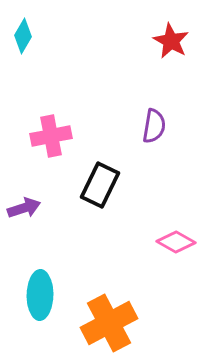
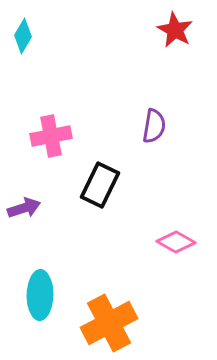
red star: moved 4 px right, 11 px up
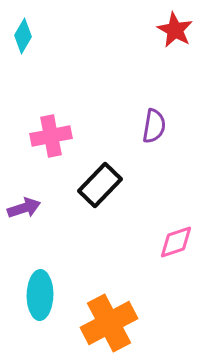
black rectangle: rotated 18 degrees clockwise
pink diamond: rotated 48 degrees counterclockwise
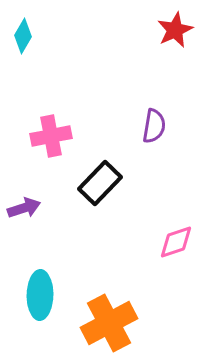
red star: rotated 18 degrees clockwise
black rectangle: moved 2 px up
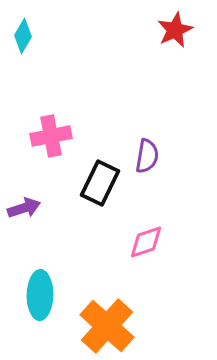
purple semicircle: moved 7 px left, 30 px down
black rectangle: rotated 18 degrees counterclockwise
pink diamond: moved 30 px left
orange cross: moved 2 px left, 3 px down; rotated 20 degrees counterclockwise
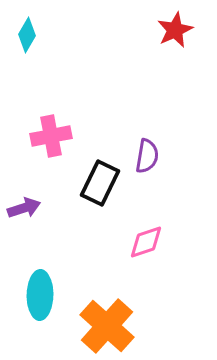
cyan diamond: moved 4 px right, 1 px up
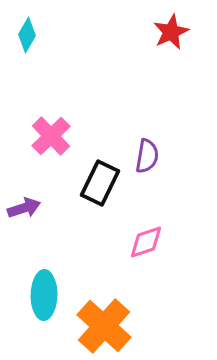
red star: moved 4 px left, 2 px down
pink cross: rotated 33 degrees counterclockwise
cyan ellipse: moved 4 px right
orange cross: moved 3 px left
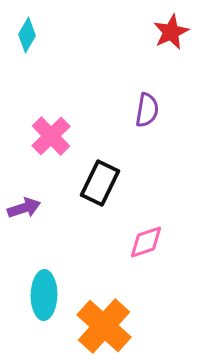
purple semicircle: moved 46 px up
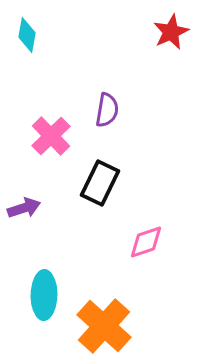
cyan diamond: rotated 20 degrees counterclockwise
purple semicircle: moved 40 px left
